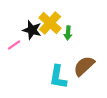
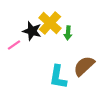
black star: moved 1 px down
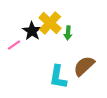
black star: rotated 18 degrees clockwise
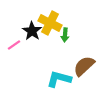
yellow cross: rotated 15 degrees counterclockwise
green arrow: moved 3 px left, 2 px down
cyan L-shape: moved 1 px right, 2 px down; rotated 95 degrees clockwise
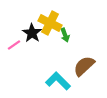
black star: moved 2 px down
green arrow: rotated 24 degrees counterclockwise
cyan L-shape: moved 1 px left, 2 px down; rotated 30 degrees clockwise
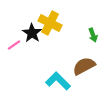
green arrow: moved 28 px right
brown semicircle: rotated 15 degrees clockwise
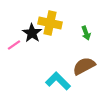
yellow cross: rotated 15 degrees counterclockwise
green arrow: moved 7 px left, 2 px up
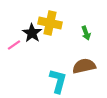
brown semicircle: rotated 15 degrees clockwise
cyan L-shape: rotated 60 degrees clockwise
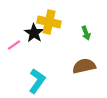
yellow cross: moved 1 px left, 1 px up
black star: moved 2 px right
cyan L-shape: moved 21 px left; rotated 20 degrees clockwise
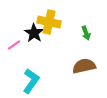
cyan L-shape: moved 6 px left
